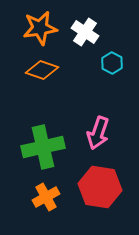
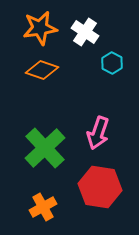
green cross: moved 2 px right, 1 px down; rotated 30 degrees counterclockwise
orange cross: moved 3 px left, 10 px down
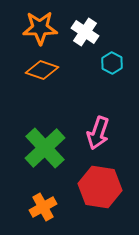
orange star: rotated 8 degrees clockwise
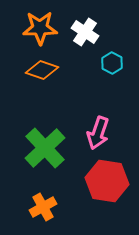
red hexagon: moved 7 px right, 6 px up
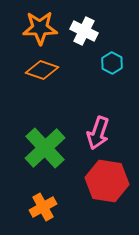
white cross: moved 1 px left, 1 px up; rotated 8 degrees counterclockwise
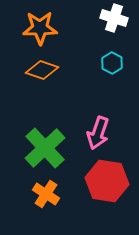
white cross: moved 30 px right, 13 px up; rotated 8 degrees counterclockwise
orange cross: moved 3 px right, 13 px up; rotated 28 degrees counterclockwise
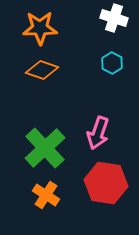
red hexagon: moved 1 px left, 2 px down
orange cross: moved 1 px down
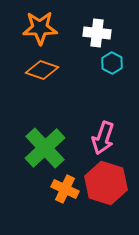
white cross: moved 17 px left, 15 px down; rotated 12 degrees counterclockwise
pink arrow: moved 5 px right, 5 px down
red hexagon: rotated 9 degrees clockwise
orange cross: moved 19 px right, 6 px up; rotated 8 degrees counterclockwise
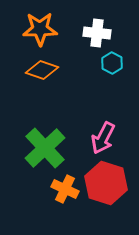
orange star: moved 1 px down
pink arrow: rotated 8 degrees clockwise
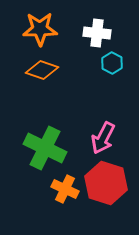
green cross: rotated 21 degrees counterclockwise
